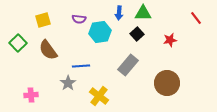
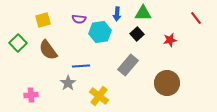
blue arrow: moved 2 px left, 1 px down
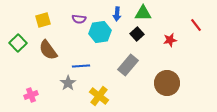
red line: moved 7 px down
pink cross: rotated 16 degrees counterclockwise
